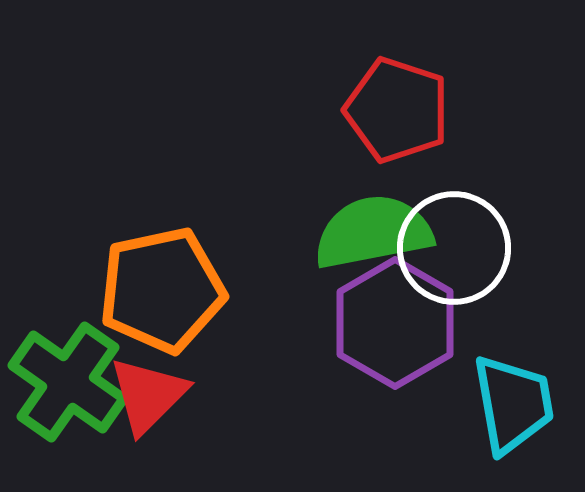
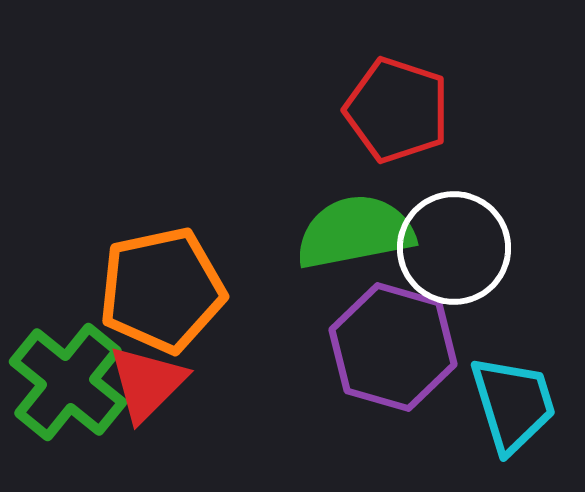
green semicircle: moved 18 px left
purple hexagon: moved 2 px left, 24 px down; rotated 14 degrees counterclockwise
green cross: rotated 4 degrees clockwise
red triangle: moved 1 px left, 12 px up
cyan trapezoid: rotated 7 degrees counterclockwise
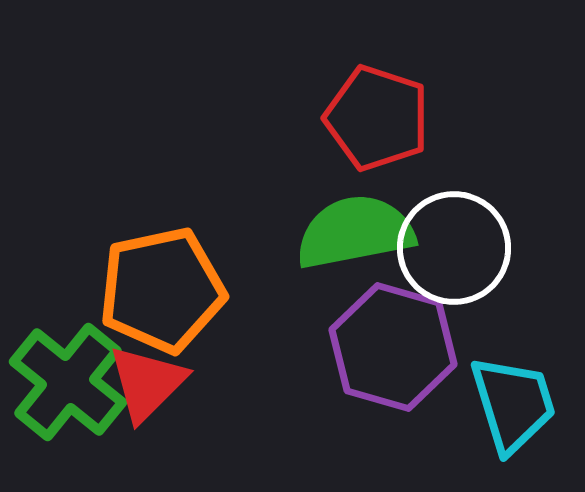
red pentagon: moved 20 px left, 8 px down
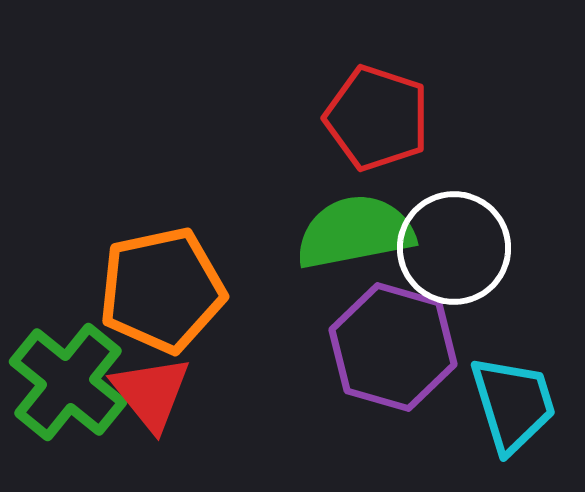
red triangle: moved 4 px right, 10 px down; rotated 24 degrees counterclockwise
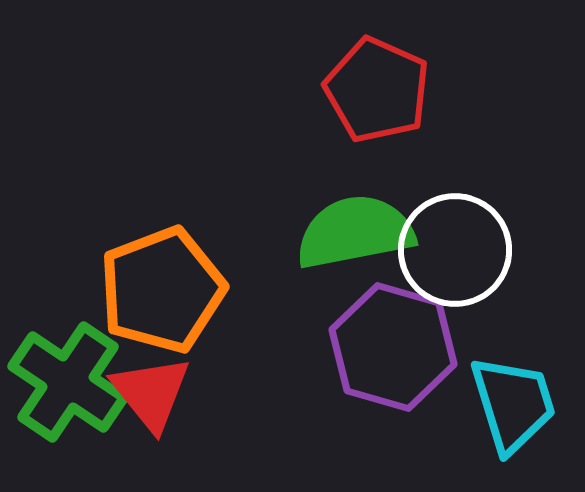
red pentagon: moved 28 px up; rotated 6 degrees clockwise
white circle: moved 1 px right, 2 px down
orange pentagon: rotated 9 degrees counterclockwise
green cross: rotated 5 degrees counterclockwise
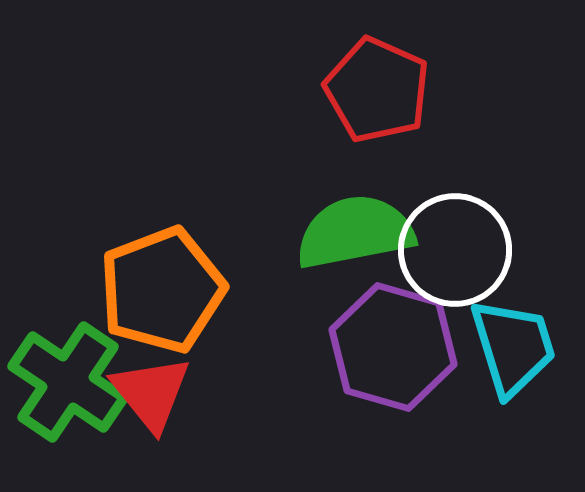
cyan trapezoid: moved 57 px up
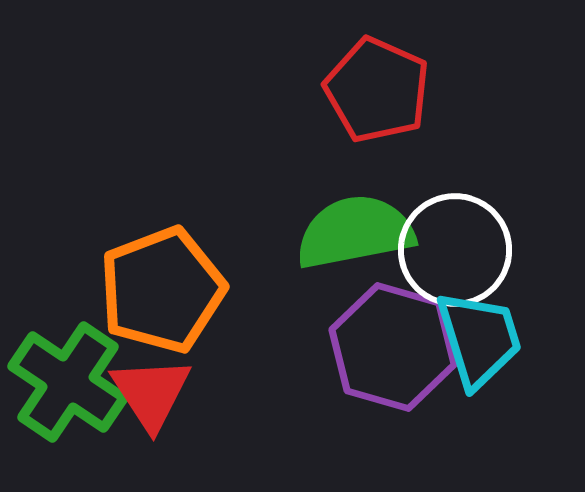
cyan trapezoid: moved 34 px left, 8 px up
red triangle: rotated 6 degrees clockwise
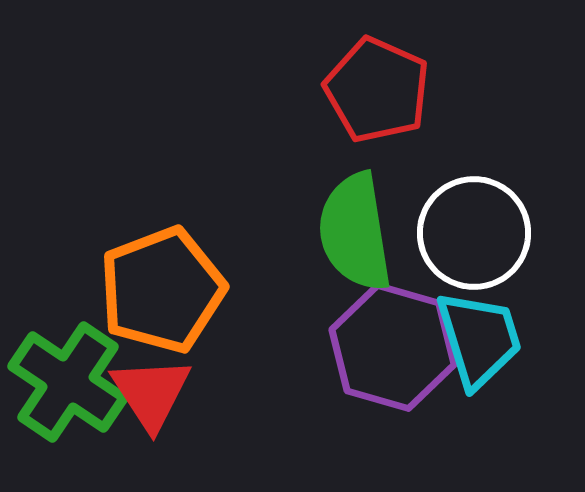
green semicircle: rotated 88 degrees counterclockwise
white circle: moved 19 px right, 17 px up
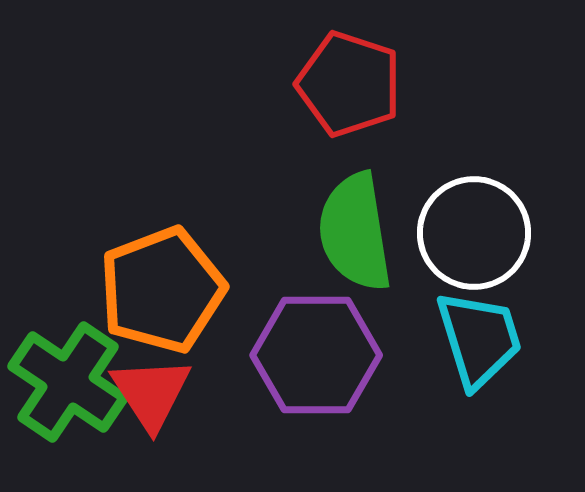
red pentagon: moved 28 px left, 6 px up; rotated 6 degrees counterclockwise
purple hexagon: moved 77 px left, 8 px down; rotated 16 degrees counterclockwise
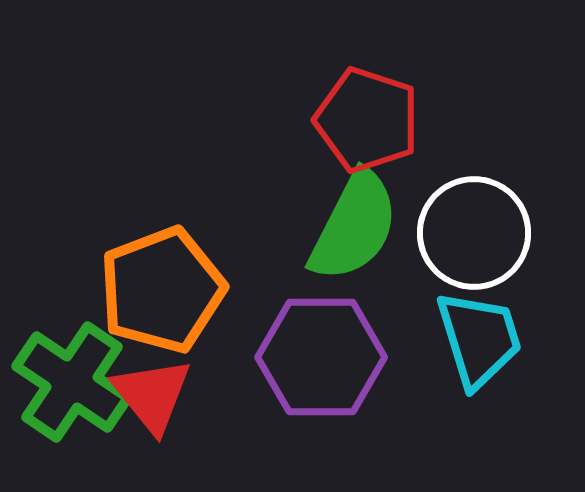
red pentagon: moved 18 px right, 36 px down
green semicircle: moved 1 px left, 6 px up; rotated 144 degrees counterclockwise
purple hexagon: moved 5 px right, 2 px down
green cross: moved 4 px right
red triangle: moved 1 px right, 2 px down; rotated 6 degrees counterclockwise
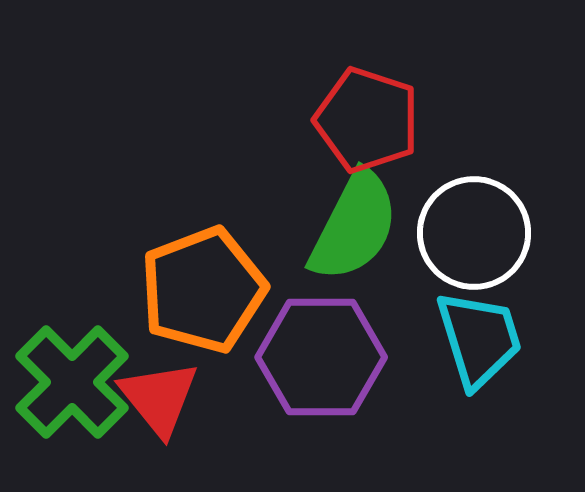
orange pentagon: moved 41 px right
green cross: rotated 11 degrees clockwise
red triangle: moved 7 px right, 3 px down
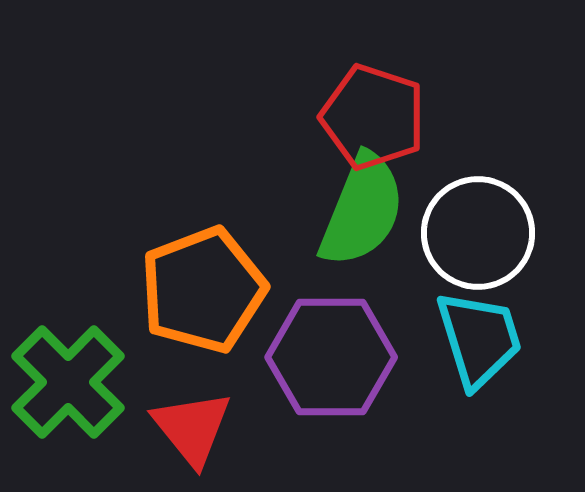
red pentagon: moved 6 px right, 3 px up
green semicircle: moved 8 px right, 16 px up; rotated 5 degrees counterclockwise
white circle: moved 4 px right
purple hexagon: moved 10 px right
green cross: moved 4 px left
red triangle: moved 33 px right, 30 px down
